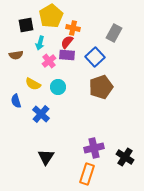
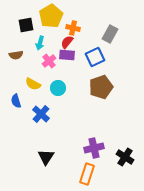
gray rectangle: moved 4 px left, 1 px down
blue square: rotated 18 degrees clockwise
cyan circle: moved 1 px down
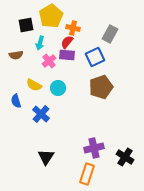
yellow semicircle: moved 1 px right, 1 px down
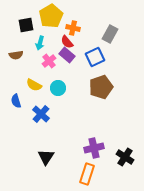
red semicircle: rotated 80 degrees counterclockwise
purple rectangle: rotated 35 degrees clockwise
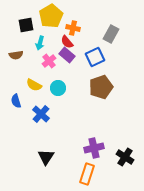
gray rectangle: moved 1 px right
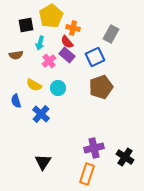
black triangle: moved 3 px left, 5 px down
